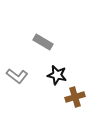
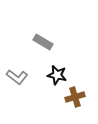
gray L-shape: moved 1 px down
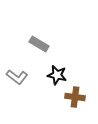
gray rectangle: moved 4 px left, 2 px down
brown cross: rotated 24 degrees clockwise
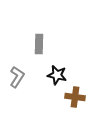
gray rectangle: rotated 60 degrees clockwise
gray L-shape: rotated 95 degrees counterclockwise
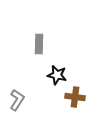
gray L-shape: moved 23 px down
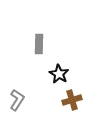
black star: moved 2 px right, 1 px up; rotated 18 degrees clockwise
brown cross: moved 3 px left, 3 px down; rotated 24 degrees counterclockwise
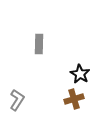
black star: moved 21 px right
brown cross: moved 2 px right, 1 px up
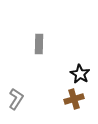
gray L-shape: moved 1 px left, 1 px up
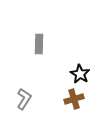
gray L-shape: moved 8 px right
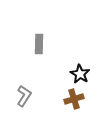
gray L-shape: moved 3 px up
